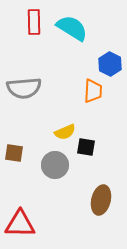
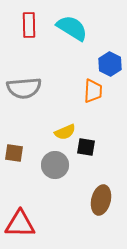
red rectangle: moved 5 px left, 3 px down
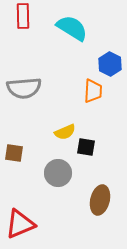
red rectangle: moved 6 px left, 9 px up
gray circle: moved 3 px right, 8 px down
brown ellipse: moved 1 px left
red triangle: rotated 24 degrees counterclockwise
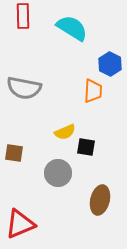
gray semicircle: rotated 16 degrees clockwise
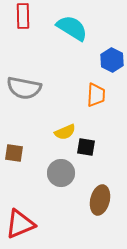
blue hexagon: moved 2 px right, 4 px up
orange trapezoid: moved 3 px right, 4 px down
gray circle: moved 3 px right
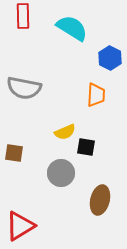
blue hexagon: moved 2 px left, 2 px up
red triangle: moved 2 px down; rotated 8 degrees counterclockwise
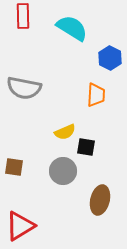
brown square: moved 14 px down
gray circle: moved 2 px right, 2 px up
